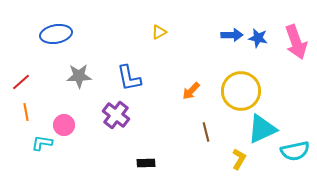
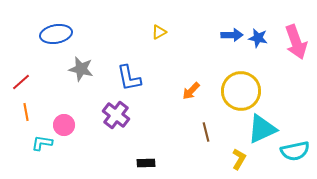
gray star: moved 2 px right, 7 px up; rotated 15 degrees clockwise
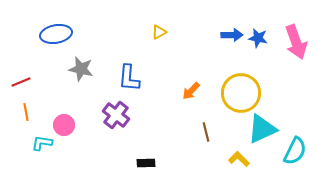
blue L-shape: rotated 16 degrees clockwise
red line: rotated 18 degrees clockwise
yellow circle: moved 2 px down
cyan semicircle: rotated 52 degrees counterclockwise
yellow L-shape: rotated 75 degrees counterclockwise
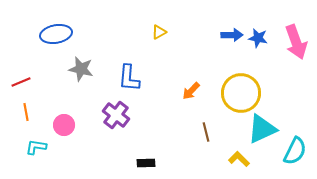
cyan L-shape: moved 6 px left, 4 px down
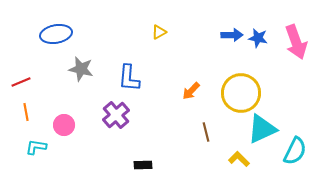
purple cross: rotated 12 degrees clockwise
black rectangle: moved 3 px left, 2 px down
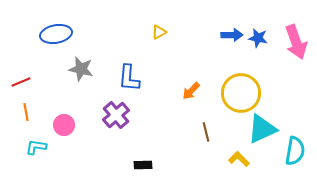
cyan semicircle: rotated 16 degrees counterclockwise
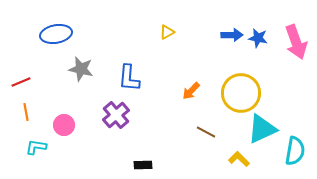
yellow triangle: moved 8 px right
brown line: rotated 48 degrees counterclockwise
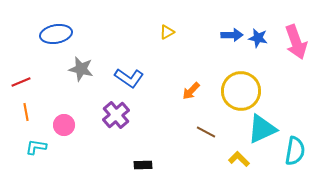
blue L-shape: rotated 60 degrees counterclockwise
yellow circle: moved 2 px up
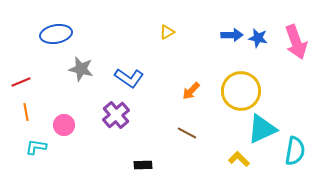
brown line: moved 19 px left, 1 px down
